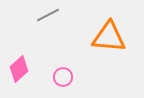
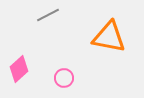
orange triangle: rotated 6 degrees clockwise
pink circle: moved 1 px right, 1 px down
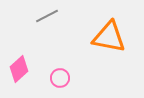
gray line: moved 1 px left, 1 px down
pink circle: moved 4 px left
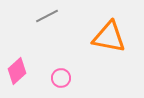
pink diamond: moved 2 px left, 2 px down
pink circle: moved 1 px right
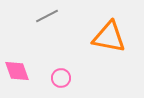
pink diamond: rotated 68 degrees counterclockwise
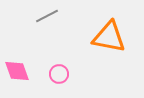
pink circle: moved 2 px left, 4 px up
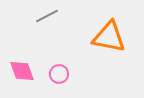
pink diamond: moved 5 px right
